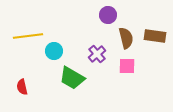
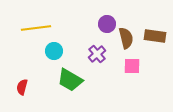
purple circle: moved 1 px left, 9 px down
yellow line: moved 8 px right, 8 px up
pink square: moved 5 px right
green trapezoid: moved 2 px left, 2 px down
red semicircle: rotated 28 degrees clockwise
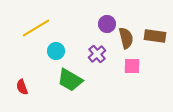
yellow line: rotated 24 degrees counterclockwise
cyan circle: moved 2 px right
red semicircle: rotated 35 degrees counterclockwise
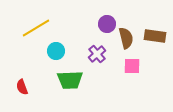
green trapezoid: rotated 32 degrees counterclockwise
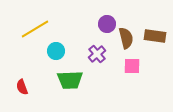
yellow line: moved 1 px left, 1 px down
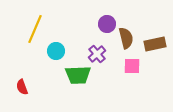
yellow line: rotated 36 degrees counterclockwise
brown rectangle: moved 8 px down; rotated 20 degrees counterclockwise
green trapezoid: moved 8 px right, 5 px up
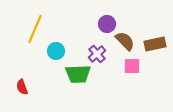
brown semicircle: moved 1 px left, 3 px down; rotated 30 degrees counterclockwise
green trapezoid: moved 1 px up
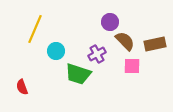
purple circle: moved 3 px right, 2 px up
purple cross: rotated 12 degrees clockwise
green trapezoid: rotated 20 degrees clockwise
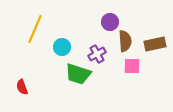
brown semicircle: rotated 40 degrees clockwise
cyan circle: moved 6 px right, 4 px up
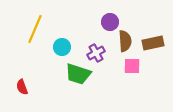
brown rectangle: moved 2 px left, 1 px up
purple cross: moved 1 px left, 1 px up
